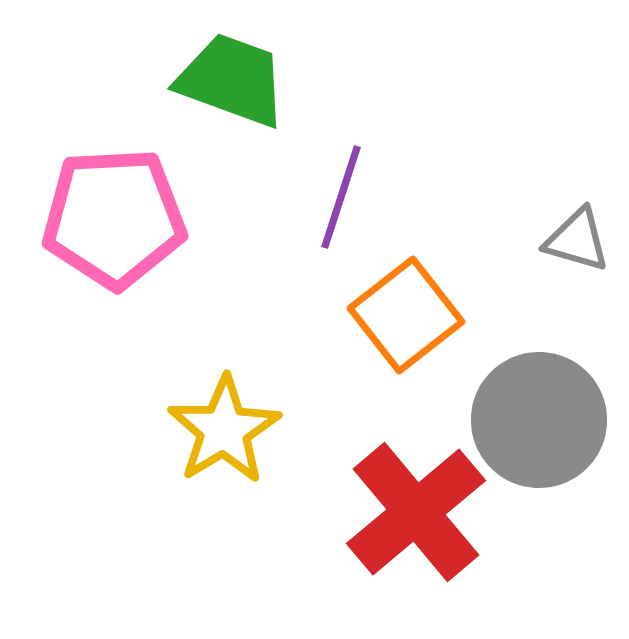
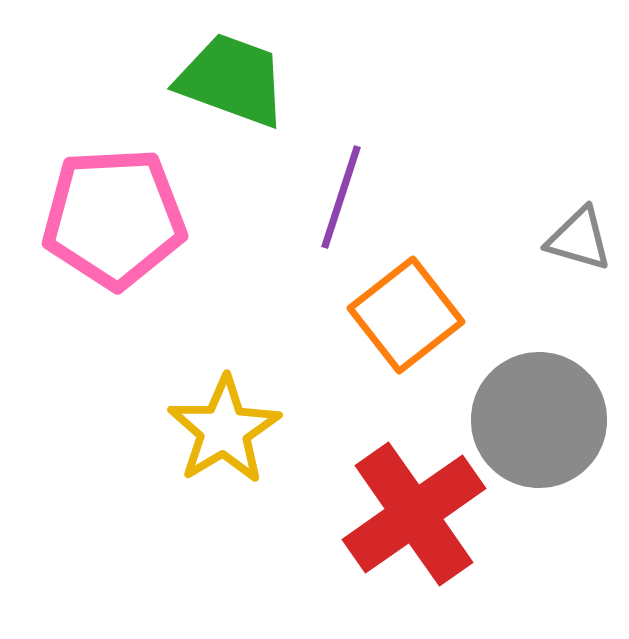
gray triangle: moved 2 px right, 1 px up
red cross: moved 2 px left, 2 px down; rotated 5 degrees clockwise
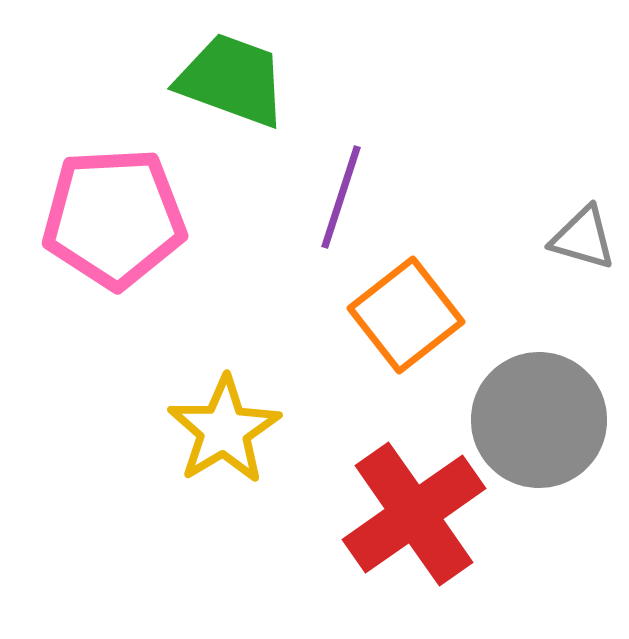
gray triangle: moved 4 px right, 1 px up
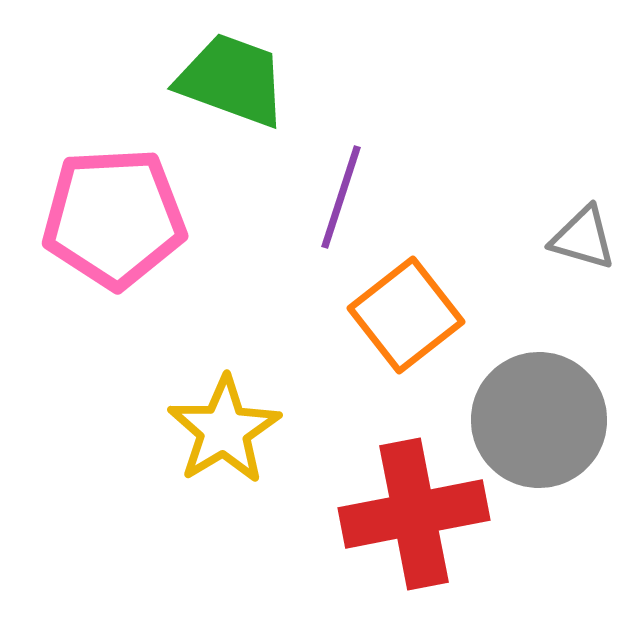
red cross: rotated 24 degrees clockwise
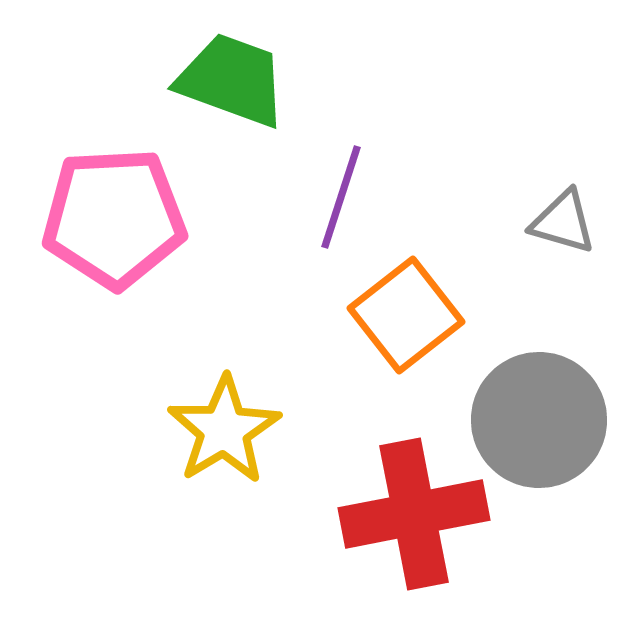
gray triangle: moved 20 px left, 16 px up
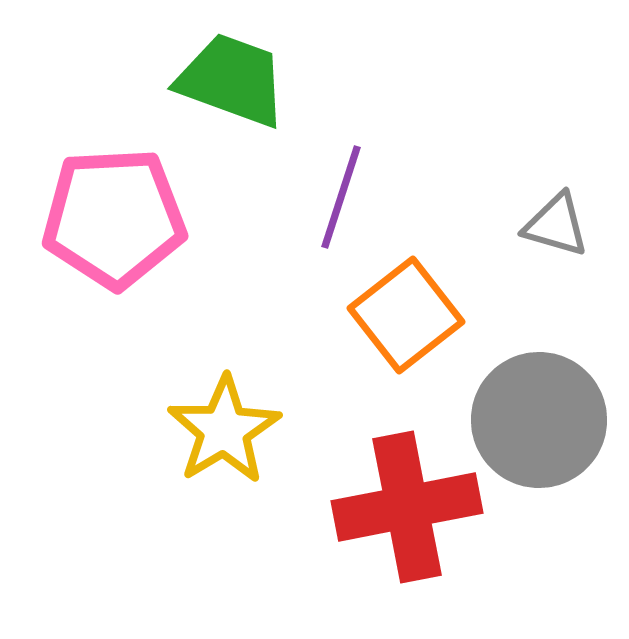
gray triangle: moved 7 px left, 3 px down
red cross: moved 7 px left, 7 px up
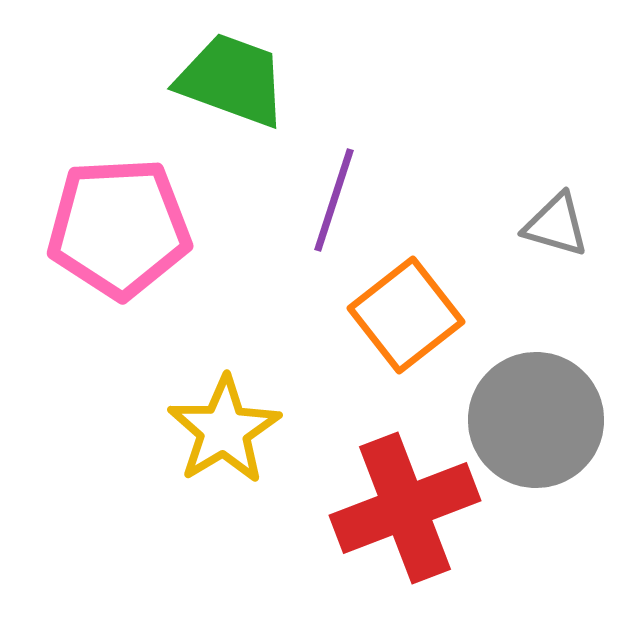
purple line: moved 7 px left, 3 px down
pink pentagon: moved 5 px right, 10 px down
gray circle: moved 3 px left
red cross: moved 2 px left, 1 px down; rotated 10 degrees counterclockwise
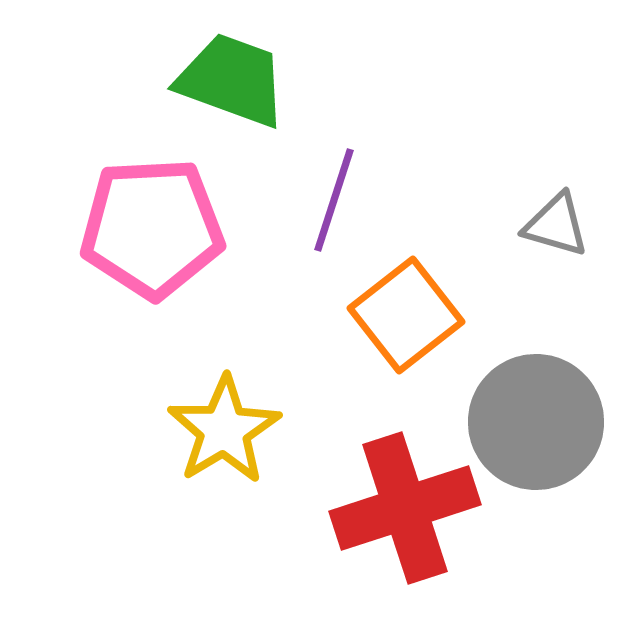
pink pentagon: moved 33 px right
gray circle: moved 2 px down
red cross: rotated 3 degrees clockwise
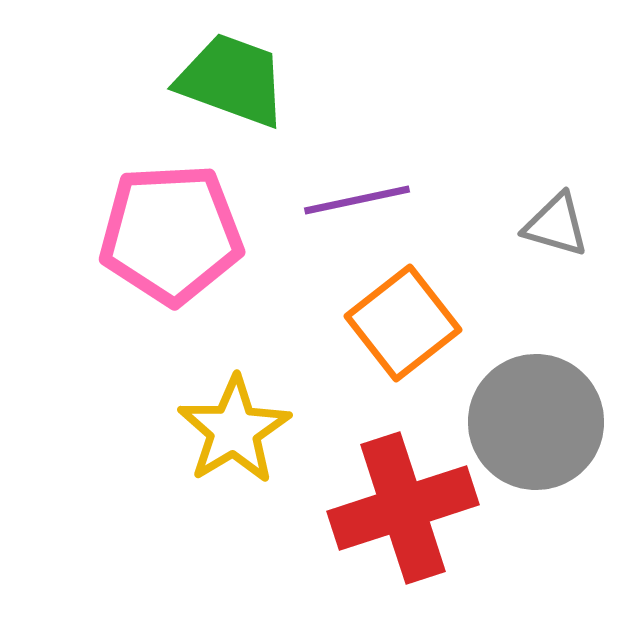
purple line: moved 23 px right; rotated 60 degrees clockwise
pink pentagon: moved 19 px right, 6 px down
orange square: moved 3 px left, 8 px down
yellow star: moved 10 px right
red cross: moved 2 px left
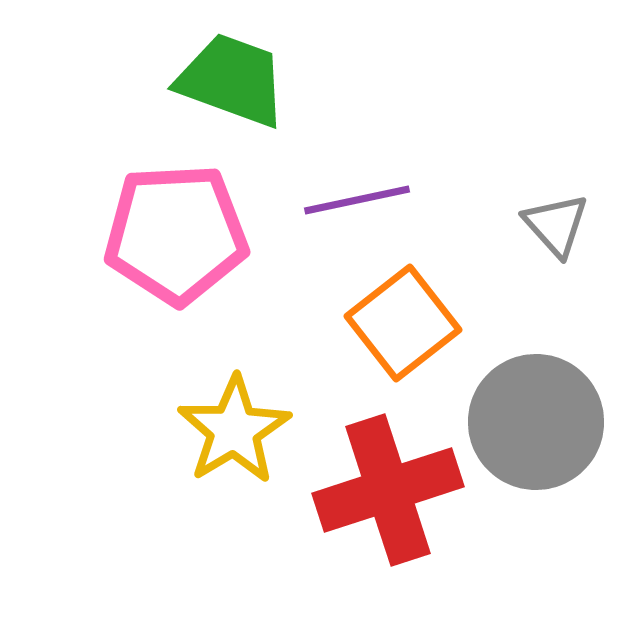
gray triangle: rotated 32 degrees clockwise
pink pentagon: moved 5 px right
red cross: moved 15 px left, 18 px up
